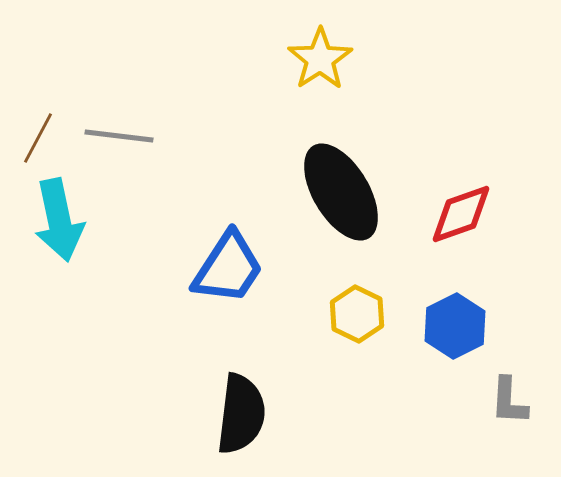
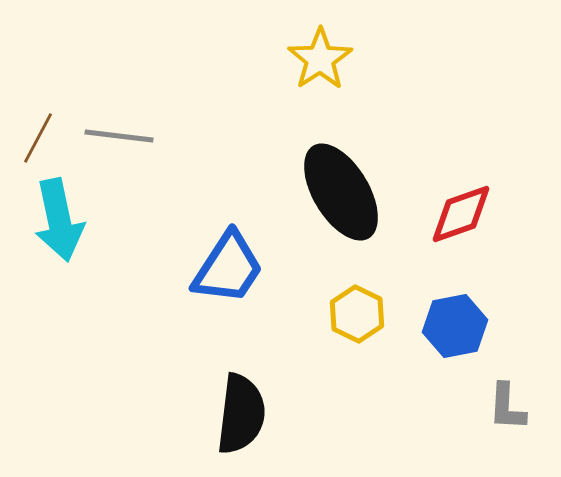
blue hexagon: rotated 16 degrees clockwise
gray L-shape: moved 2 px left, 6 px down
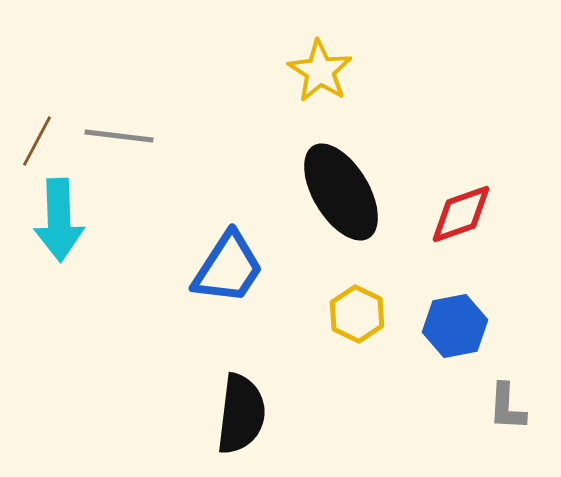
yellow star: moved 12 px down; rotated 6 degrees counterclockwise
brown line: moved 1 px left, 3 px down
cyan arrow: rotated 10 degrees clockwise
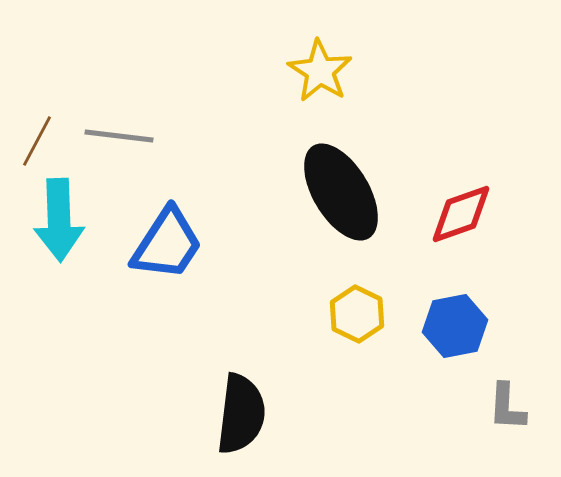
blue trapezoid: moved 61 px left, 24 px up
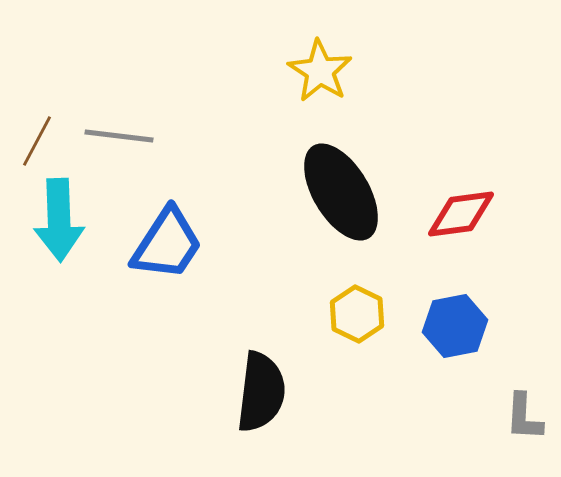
red diamond: rotated 12 degrees clockwise
gray L-shape: moved 17 px right, 10 px down
black semicircle: moved 20 px right, 22 px up
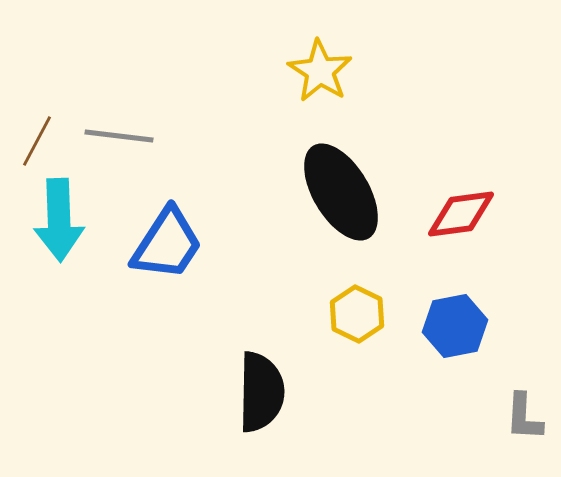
black semicircle: rotated 6 degrees counterclockwise
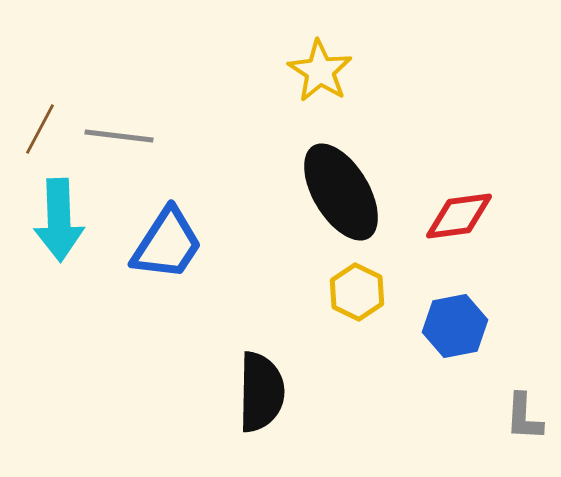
brown line: moved 3 px right, 12 px up
red diamond: moved 2 px left, 2 px down
yellow hexagon: moved 22 px up
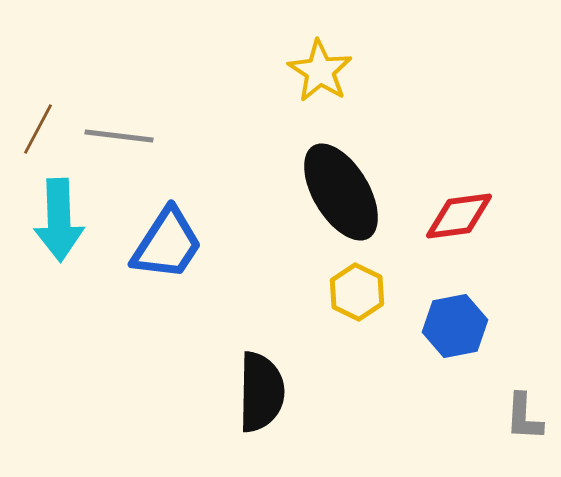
brown line: moved 2 px left
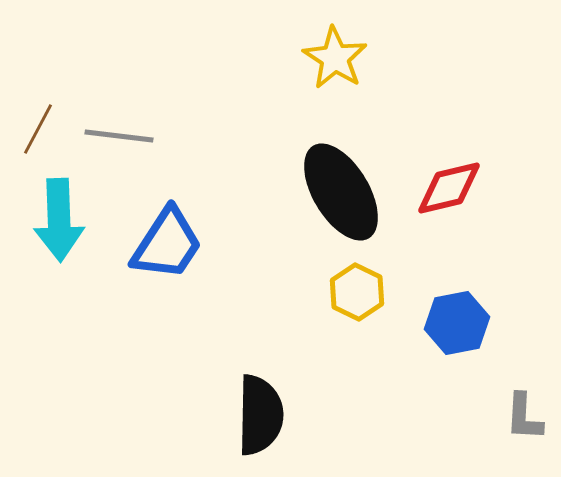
yellow star: moved 15 px right, 13 px up
red diamond: moved 10 px left, 28 px up; rotated 6 degrees counterclockwise
blue hexagon: moved 2 px right, 3 px up
black semicircle: moved 1 px left, 23 px down
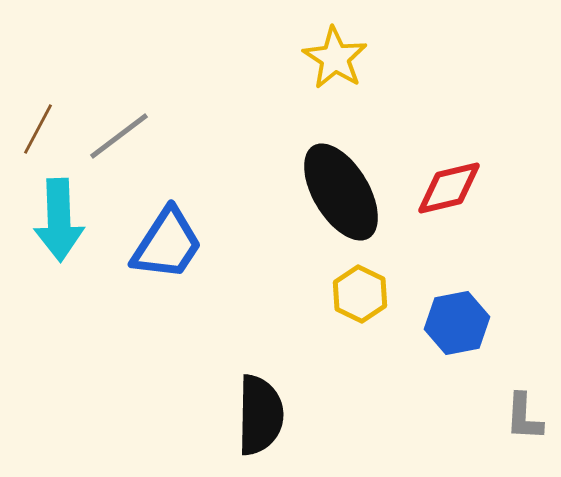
gray line: rotated 44 degrees counterclockwise
yellow hexagon: moved 3 px right, 2 px down
